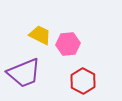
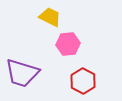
yellow trapezoid: moved 10 px right, 18 px up
purple trapezoid: moved 2 px left; rotated 39 degrees clockwise
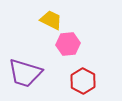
yellow trapezoid: moved 1 px right, 3 px down
purple trapezoid: moved 3 px right
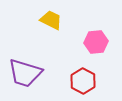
pink hexagon: moved 28 px right, 2 px up
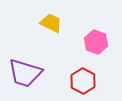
yellow trapezoid: moved 3 px down
pink hexagon: rotated 25 degrees clockwise
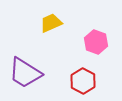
yellow trapezoid: rotated 50 degrees counterclockwise
purple trapezoid: rotated 15 degrees clockwise
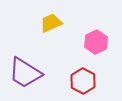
pink hexagon: rotated 15 degrees clockwise
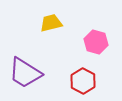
yellow trapezoid: rotated 10 degrees clockwise
pink hexagon: rotated 20 degrees counterclockwise
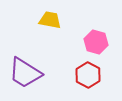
yellow trapezoid: moved 1 px left, 3 px up; rotated 25 degrees clockwise
red hexagon: moved 5 px right, 6 px up
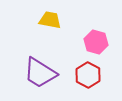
purple trapezoid: moved 15 px right
